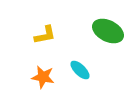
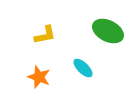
cyan ellipse: moved 3 px right, 2 px up
orange star: moved 4 px left; rotated 10 degrees clockwise
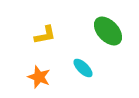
green ellipse: rotated 20 degrees clockwise
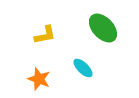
green ellipse: moved 5 px left, 3 px up
orange star: moved 2 px down
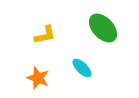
cyan ellipse: moved 1 px left
orange star: moved 1 px left, 1 px up
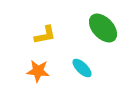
orange star: moved 7 px up; rotated 15 degrees counterclockwise
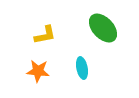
cyan ellipse: rotated 35 degrees clockwise
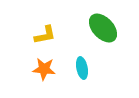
orange star: moved 6 px right, 2 px up
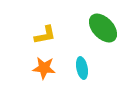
orange star: moved 1 px up
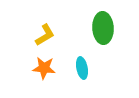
green ellipse: rotated 40 degrees clockwise
yellow L-shape: rotated 20 degrees counterclockwise
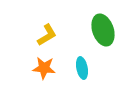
green ellipse: moved 2 px down; rotated 16 degrees counterclockwise
yellow L-shape: moved 2 px right
